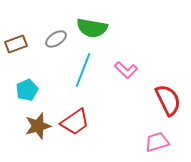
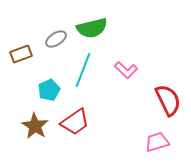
green semicircle: rotated 24 degrees counterclockwise
brown rectangle: moved 5 px right, 10 px down
cyan pentagon: moved 22 px right
brown star: moved 3 px left; rotated 24 degrees counterclockwise
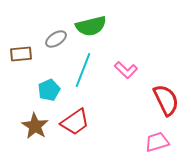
green semicircle: moved 1 px left, 2 px up
brown rectangle: rotated 15 degrees clockwise
red semicircle: moved 2 px left
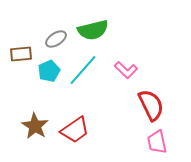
green semicircle: moved 2 px right, 4 px down
cyan line: rotated 20 degrees clockwise
cyan pentagon: moved 19 px up
red semicircle: moved 15 px left, 5 px down
red trapezoid: moved 8 px down
pink trapezoid: rotated 85 degrees counterclockwise
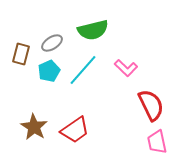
gray ellipse: moved 4 px left, 4 px down
brown rectangle: rotated 70 degrees counterclockwise
pink L-shape: moved 2 px up
brown star: moved 1 px left, 1 px down
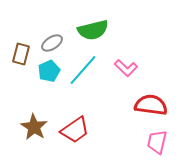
red semicircle: rotated 56 degrees counterclockwise
pink trapezoid: rotated 25 degrees clockwise
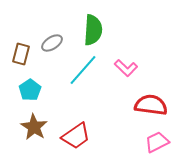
green semicircle: rotated 72 degrees counterclockwise
cyan pentagon: moved 19 px left, 19 px down; rotated 10 degrees counterclockwise
red trapezoid: moved 1 px right, 6 px down
pink trapezoid: rotated 50 degrees clockwise
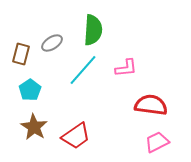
pink L-shape: rotated 50 degrees counterclockwise
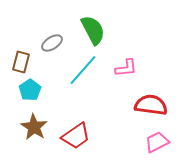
green semicircle: rotated 32 degrees counterclockwise
brown rectangle: moved 8 px down
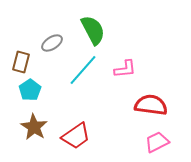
pink L-shape: moved 1 px left, 1 px down
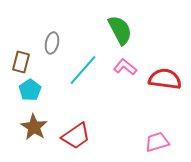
green semicircle: moved 27 px right
gray ellipse: rotated 45 degrees counterclockwise
pink L-shape: moved 2 px up; rotated 135 degrees counterclockwise
red semicircle: moved 14 px right, 26 px up
pink trapezoid: rotated 10 degrees clockwise
